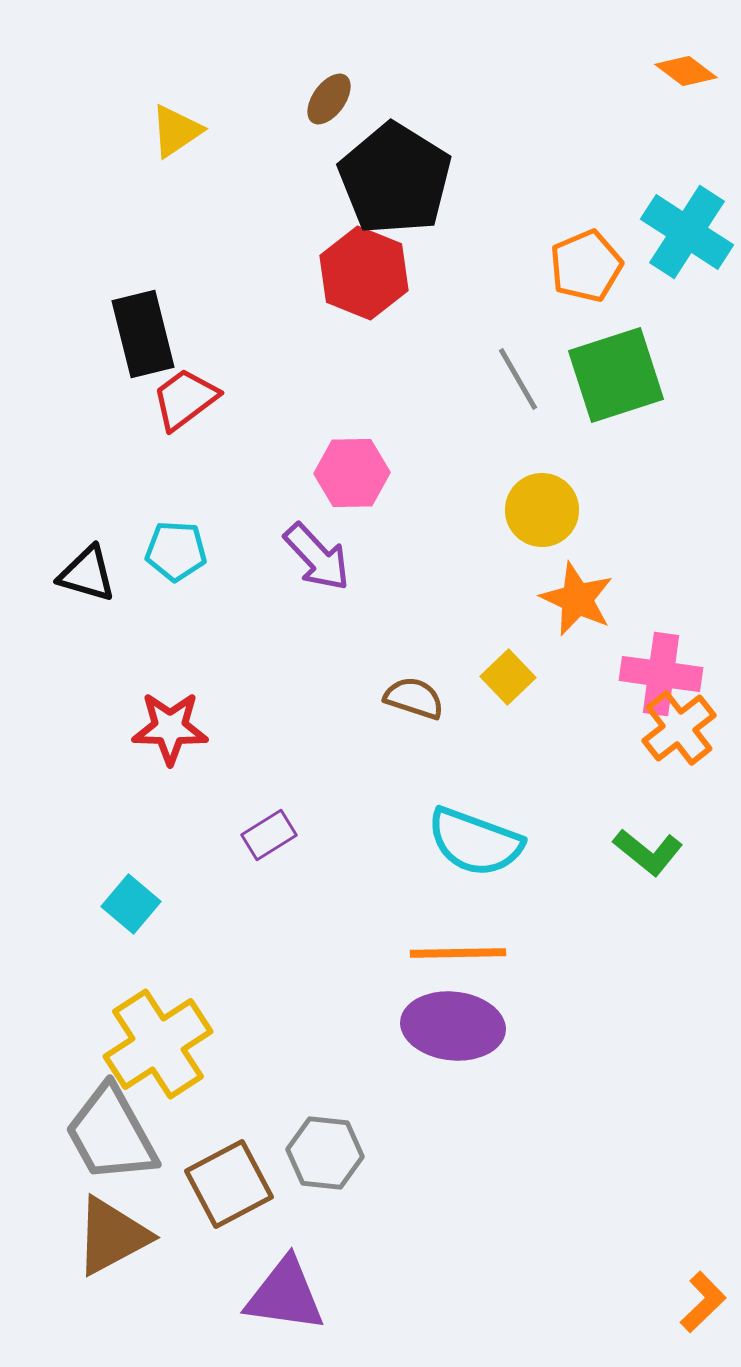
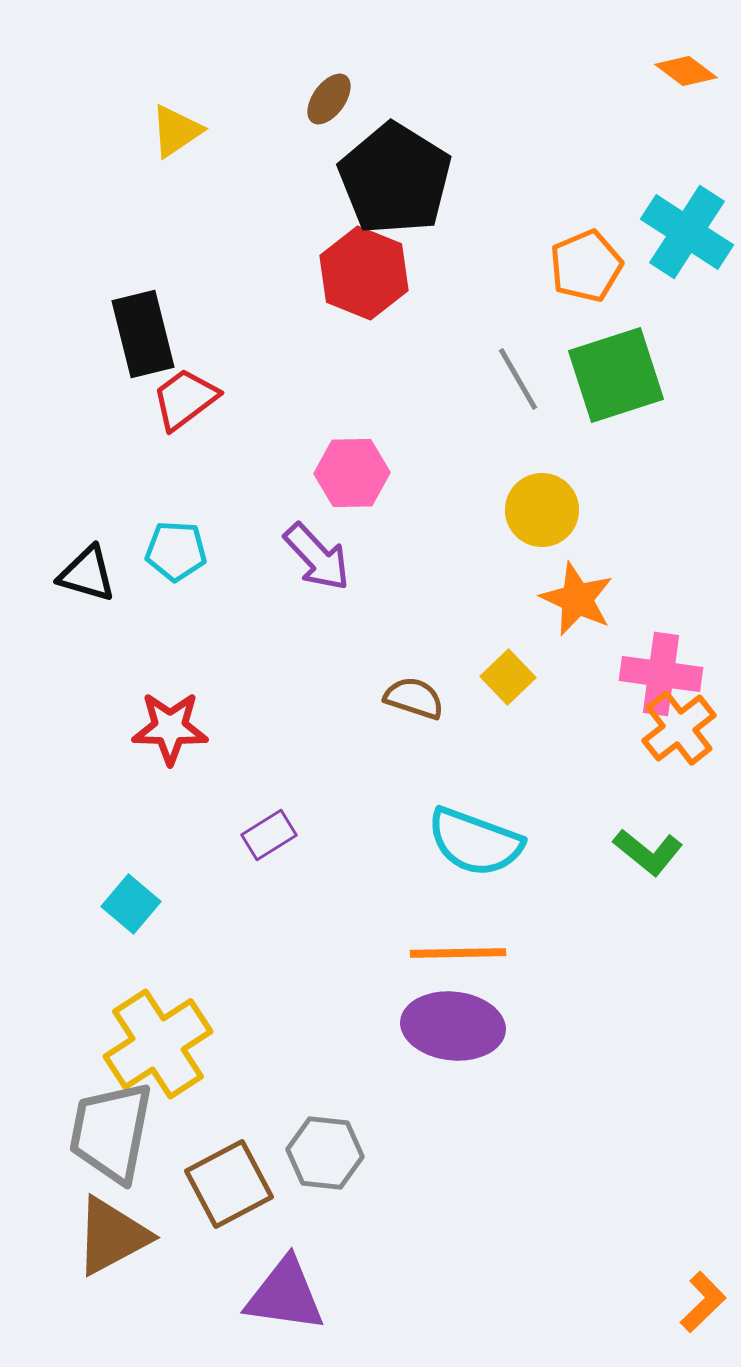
gray trapezoid: moved 2 px up; rotated 40 degrees clockwise
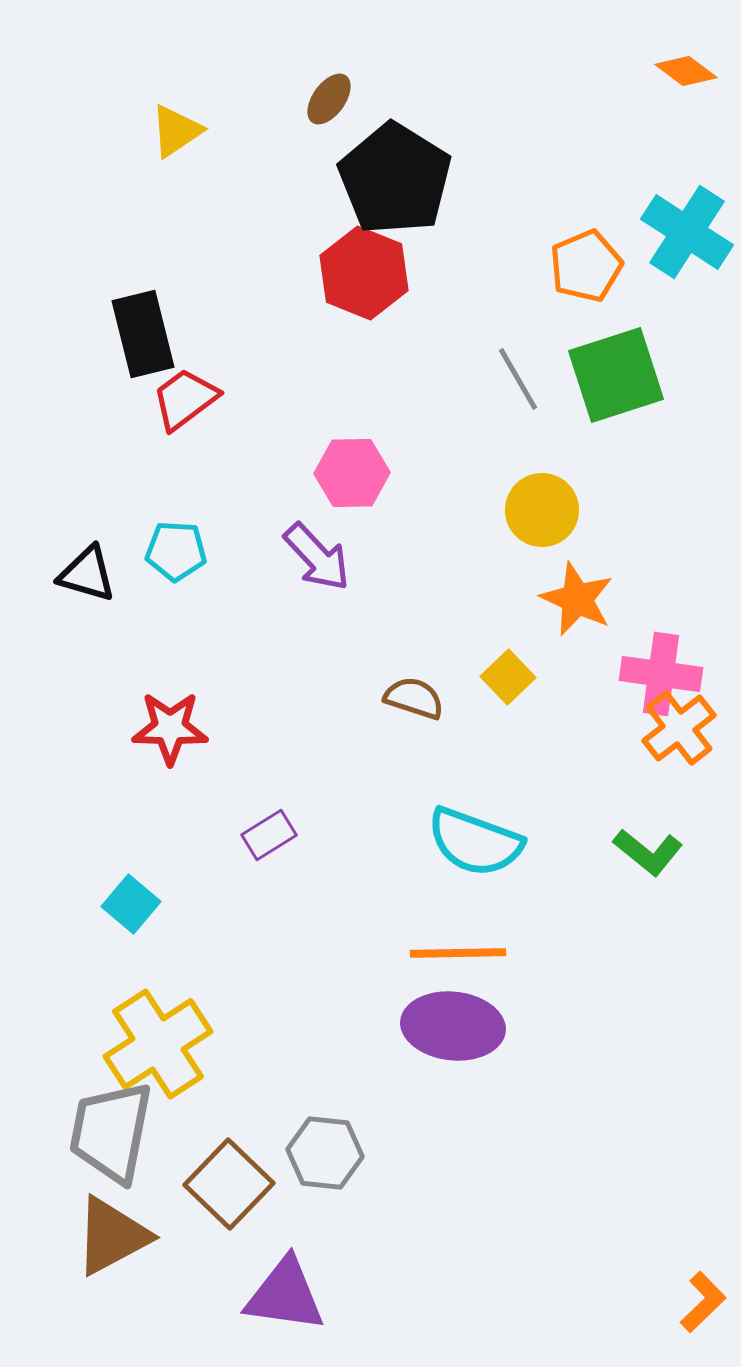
brown square: rotated 18 degrees counterclockwise
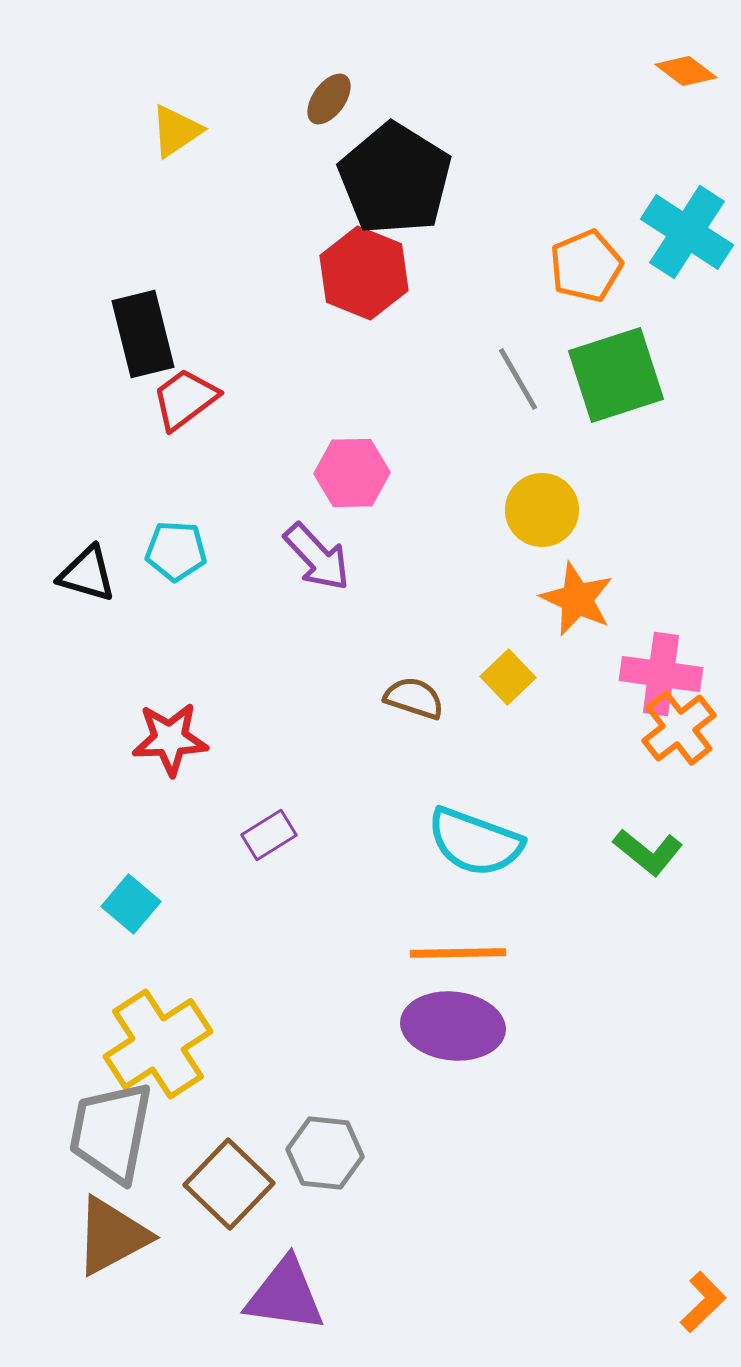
red star: moved 11 px down; rotated 4 degrees counterclockwise
